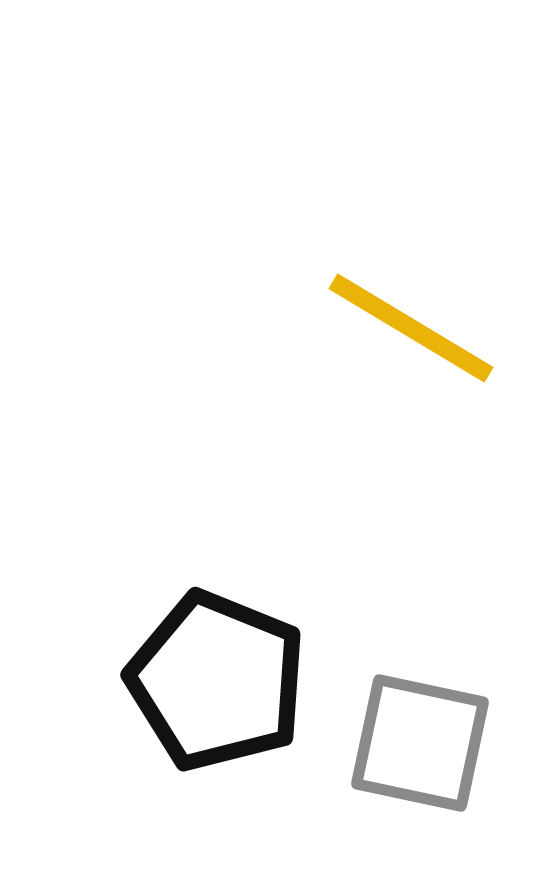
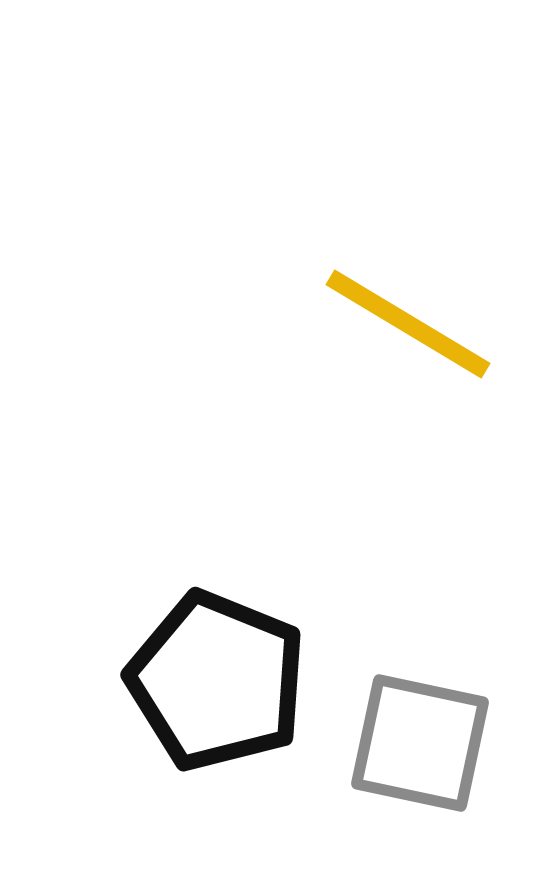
yellow line: moved 3 px left, 4 px up
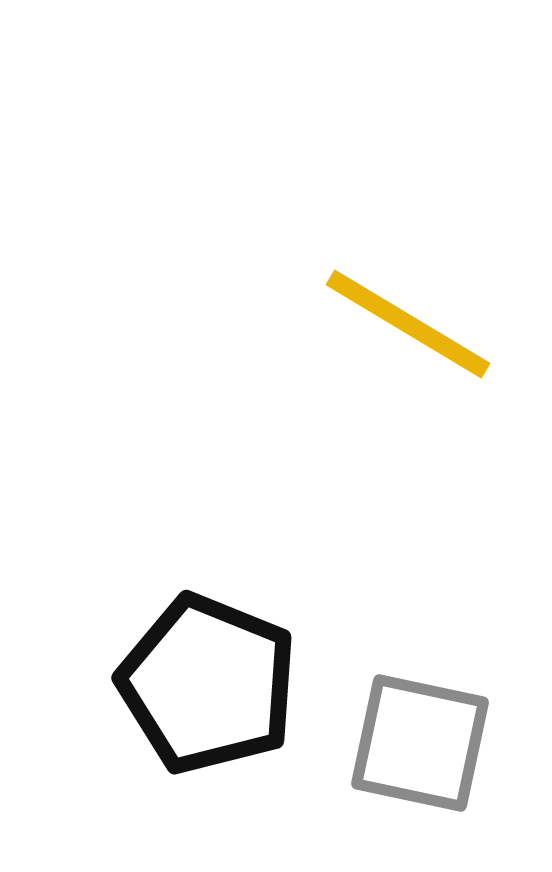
black pentagon: moved 9 px left, 3 px down
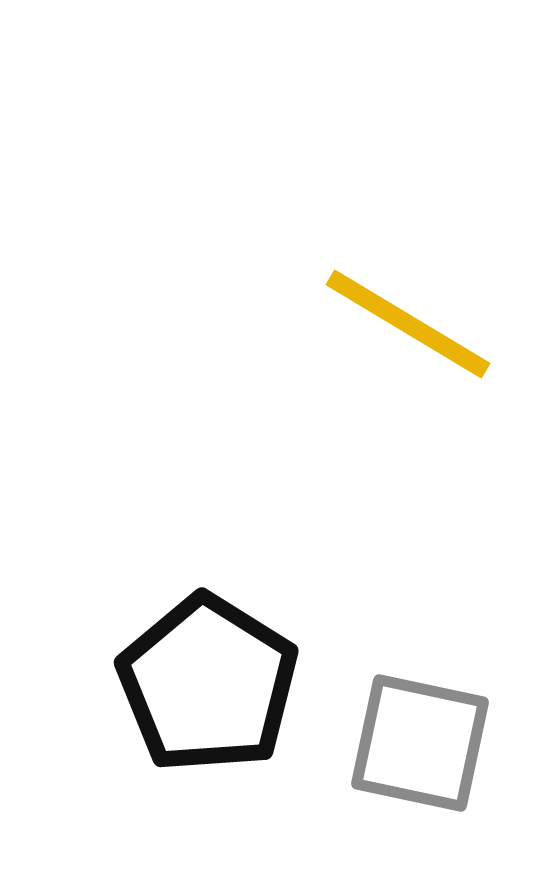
black pentagon: rotated 10 degrees clockwise
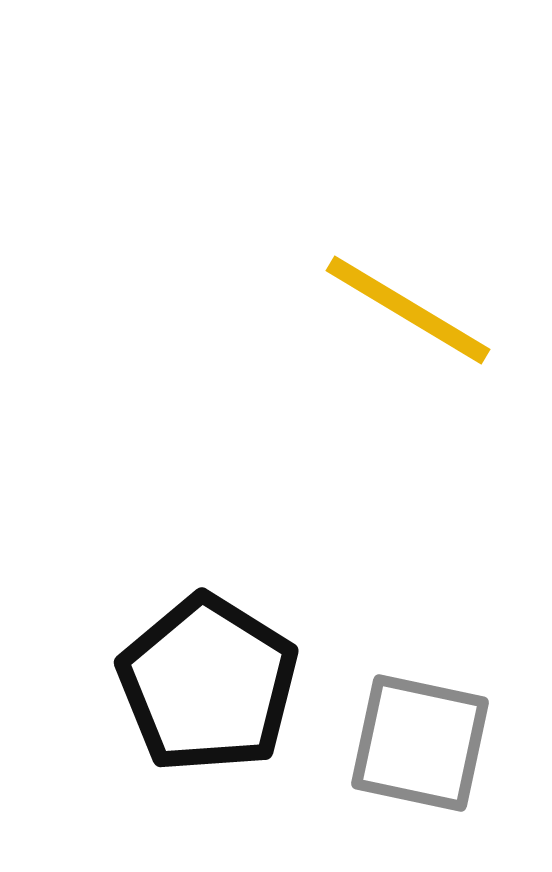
yellow line: moved 14 px up
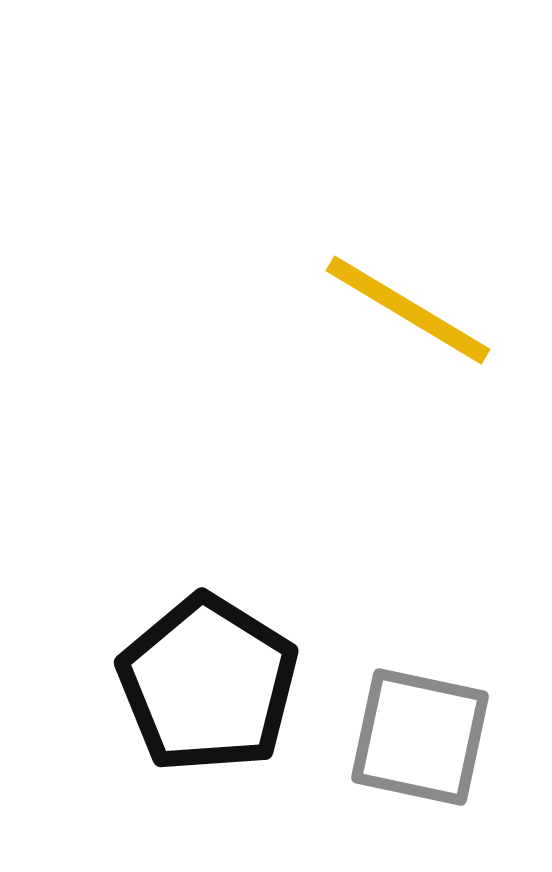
gray square: moved 6 px up
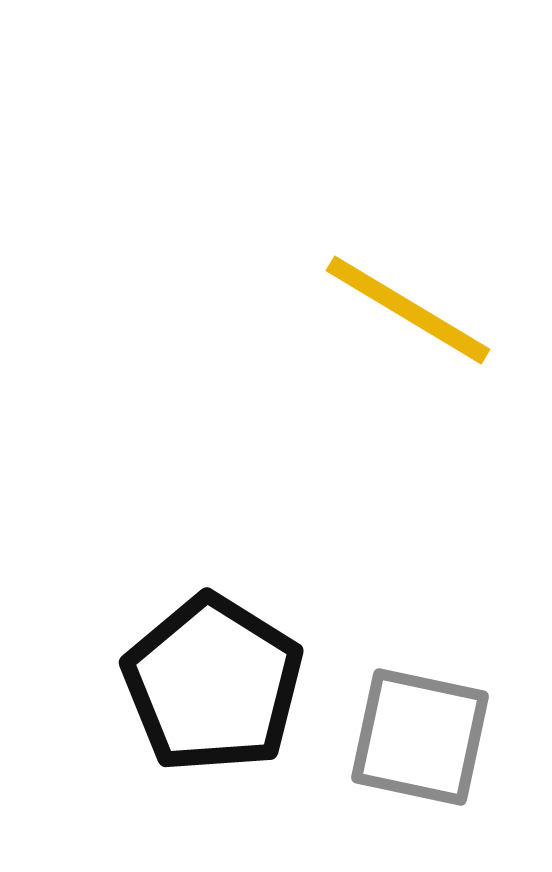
black pentagon: moved 5 px right
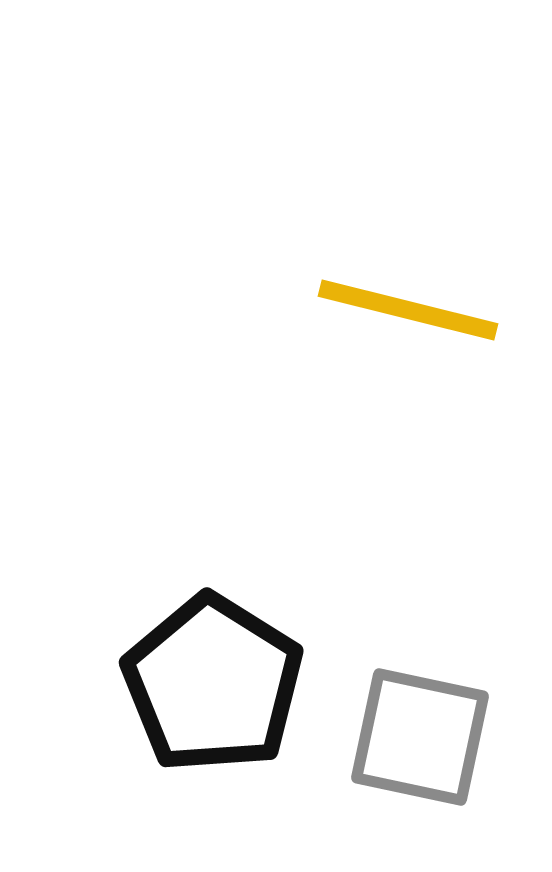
yellow line: rotated 17 degrees counterclockwise
